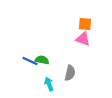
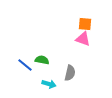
blue line: moved 5 px left, 4 px down; rotated 14 degrees clockwise
cyan arrow: rotated 128 degrees clockwise
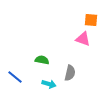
orange square: moved 6 px right, 4 px up
blue line: moved 10 px left, 12 px down
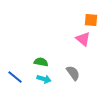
pink triangle: rotated 21 degrees clockwise
green semicircle: moved 1 px left, 2 px down
gray semicircle: moved 3 px right; rotated 49 degrees counterclockwise
cyan arrow: moved 5 px left, 5 px up
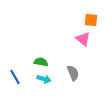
gray semicircle: rotated 14 degrees clockwise
blue line: rotated 21 degrees clockwise
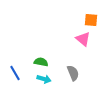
blue line: moved 4 px up
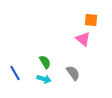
green semicircle: moved 4 px right; rotated 48 degrees clockwise
gray semicircle: rotated 14 degrees counterclockwise
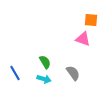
pink triangle: rotated 21 degrees counterclockwise
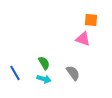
green semicircle: moved 1 px left, 1 px down
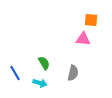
pink triangle: rotated 14 degrees counterclockwise
gray semicircle: rotated 49 degrees clockwise
cyan arrow: moved 4 px left, 4 px down
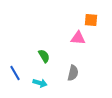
pink triangle: moved 5 px left, 1 px up
green semicircle: moved 7 px up
